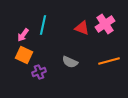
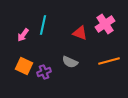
red triangle: moved 2 px left, 5 px down
orange square: moved 11 px down
purple cross: moved 5 px right
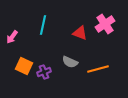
pink arrow: moved 11 px left, 2 px down
orange line: moved 11 px left, 8 px down
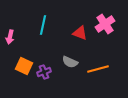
pink arrow: moved 2 px left; rotated 24 degrees counterclockwise
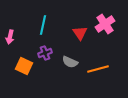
red triangle: rotated 35 degrees clockwise
purple cross: moved 1 px right, 19 px up
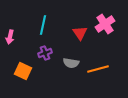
gray semicircle: moved 1 px right, 1 px down; rotated 14 degrees counterclockwise
orange square: moved 1 px left, 5 px down
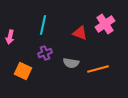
red triangle: rotated 35 degrees counterclockwise
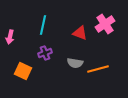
gray semicircle: moved 4 px right
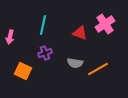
orange line: rotated 15 degrees counterclockwise
